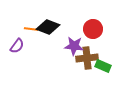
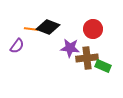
purple star: moved 4 px left, 2 px down
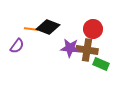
brown cross: moved 8 px up; rotated 15 degrees clockwise
green rectangle: moved 2 px left, 2 px up
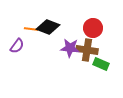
red circle: moved 1 px up
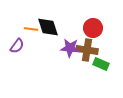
black diamond: rotated 50 degrees clockwise
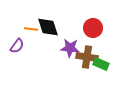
brown cross: moved 7 px down
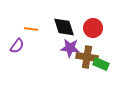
black diamond: moved 16 px right
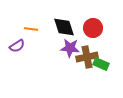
purple semicircle: rotated 21 degrees clockwise
brown cross: rotated 20 degrees counterclockwise
